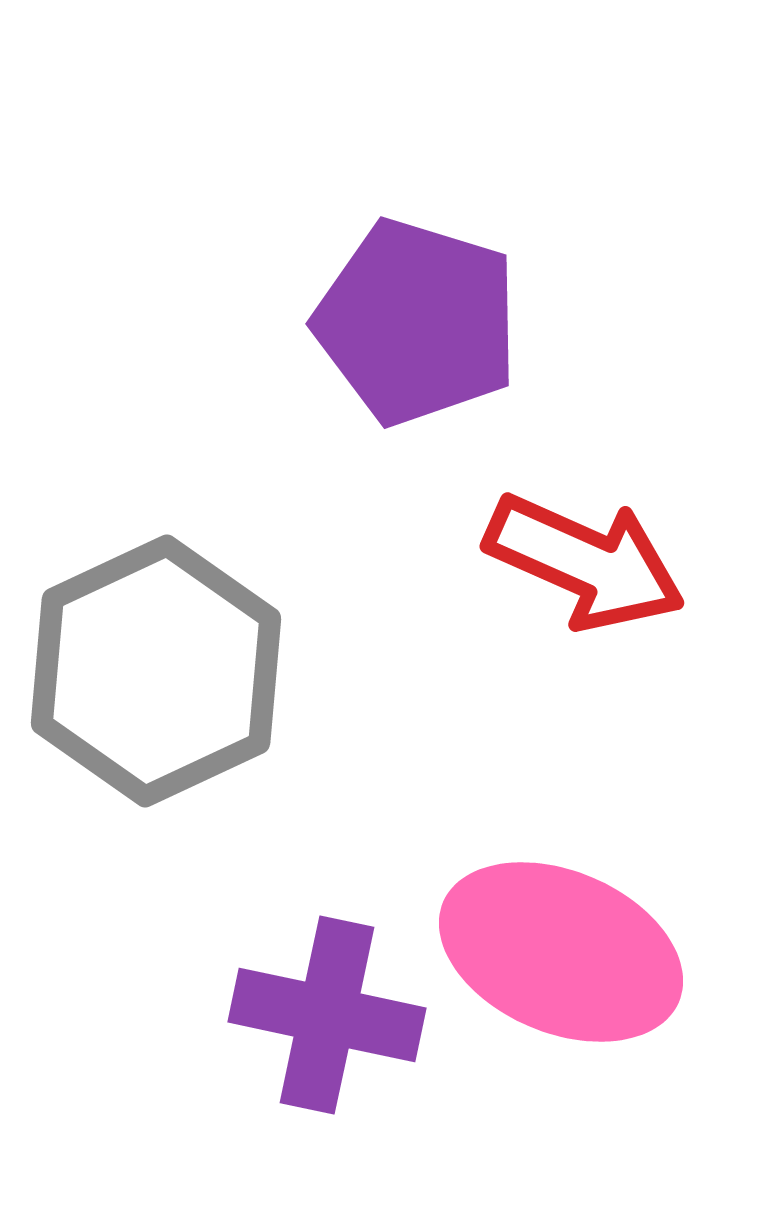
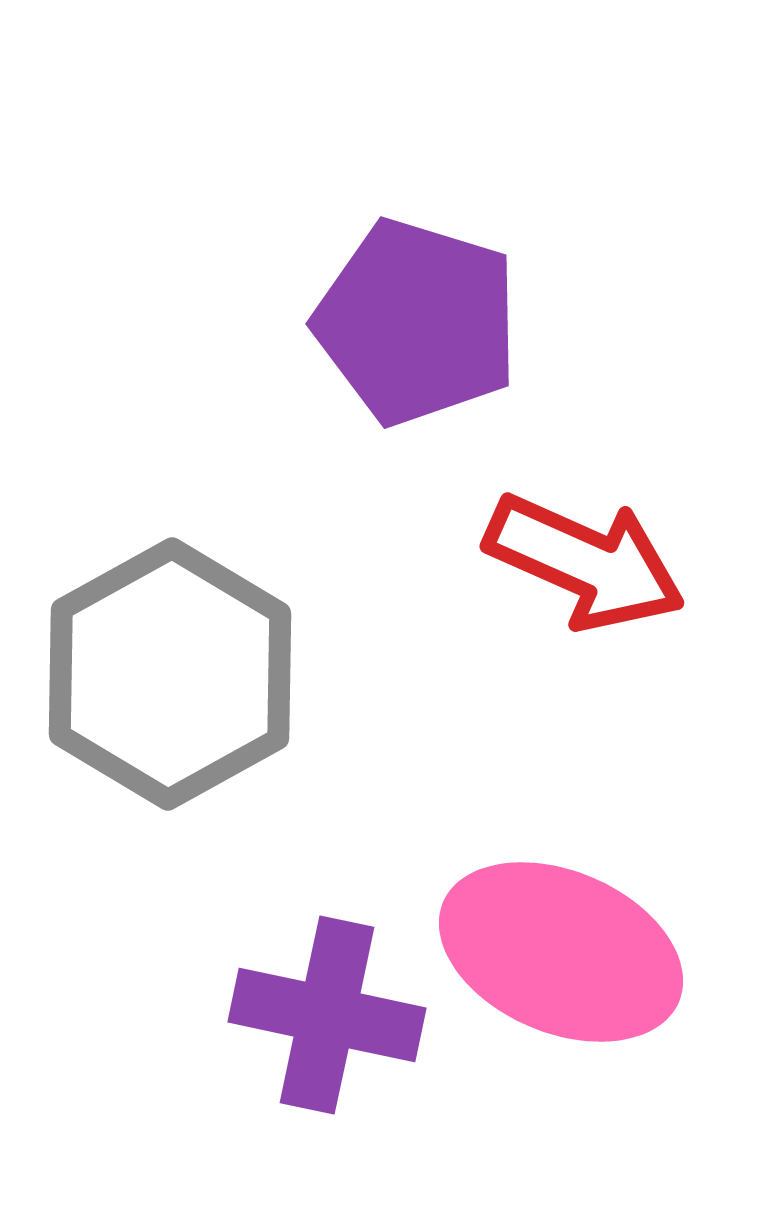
gray hexagon: moved 14 px right, 3 px down; rotated 4 degrees counterclockwise
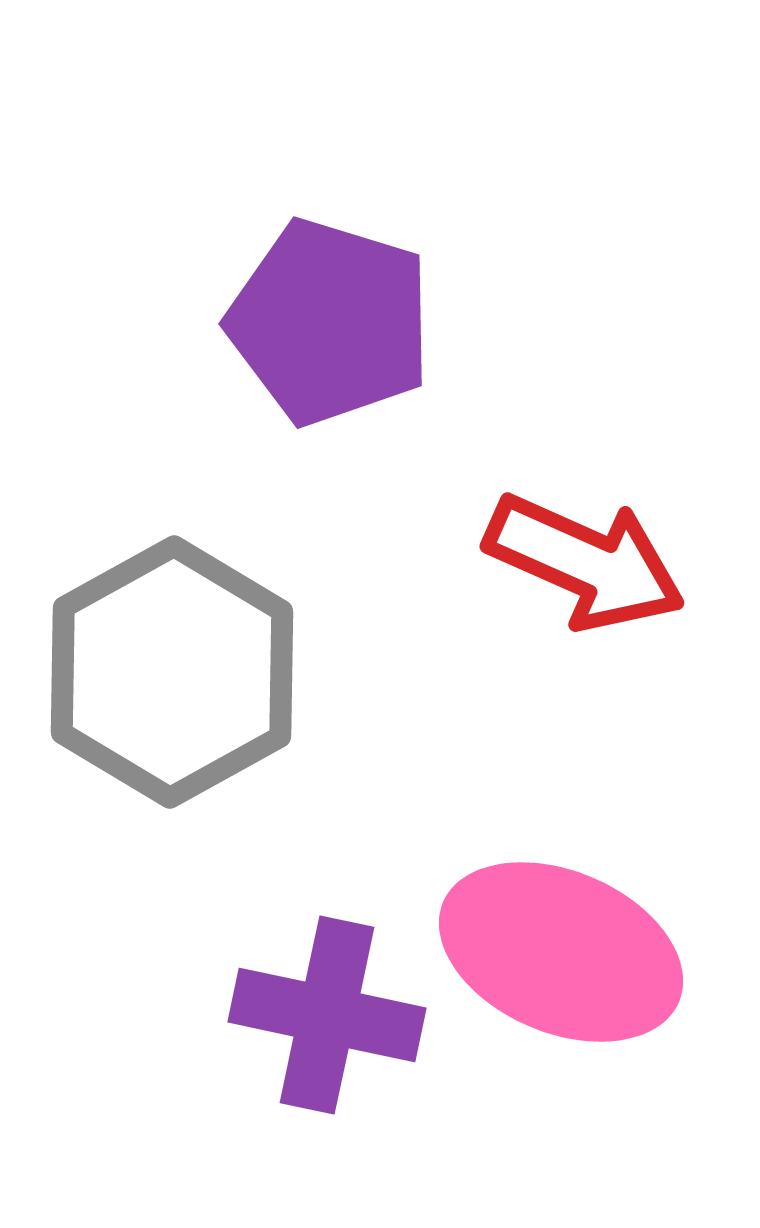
purple pentagon: moved 87 px left
gray hexagon: moved 2 px right, 2 px up
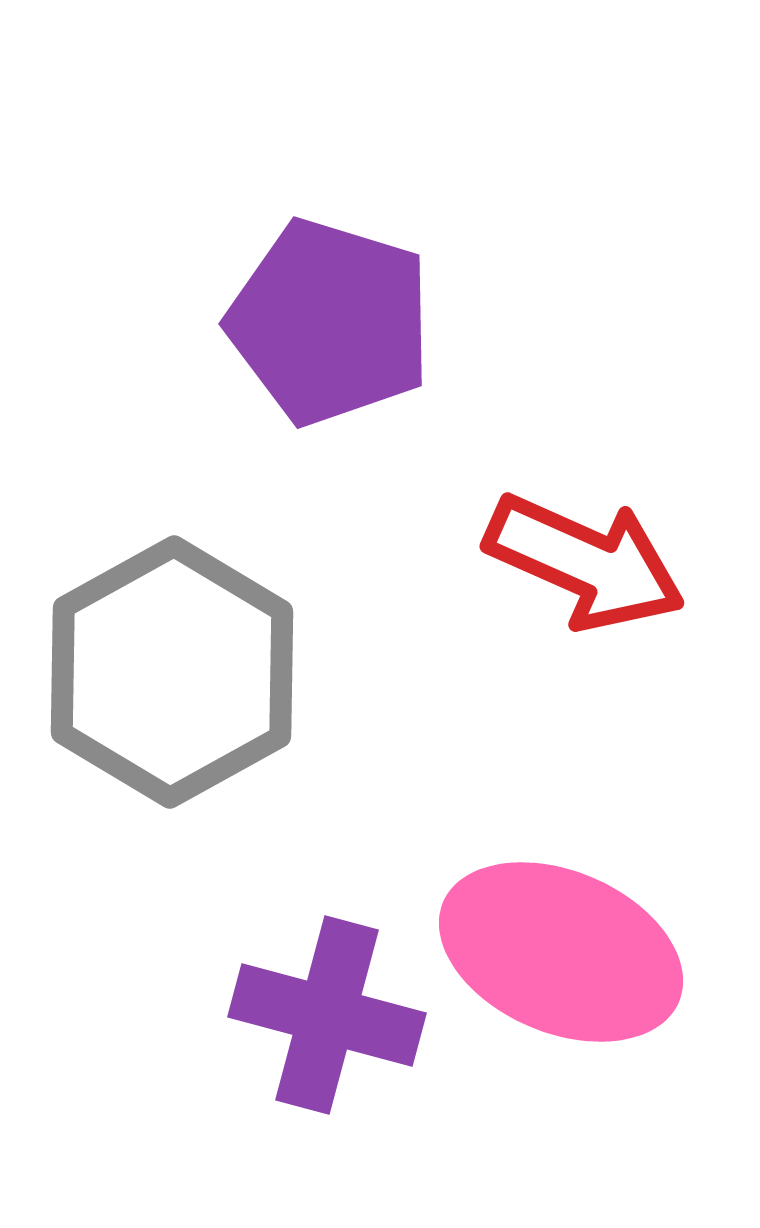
purple cross: rotated 3 degrees clockwise
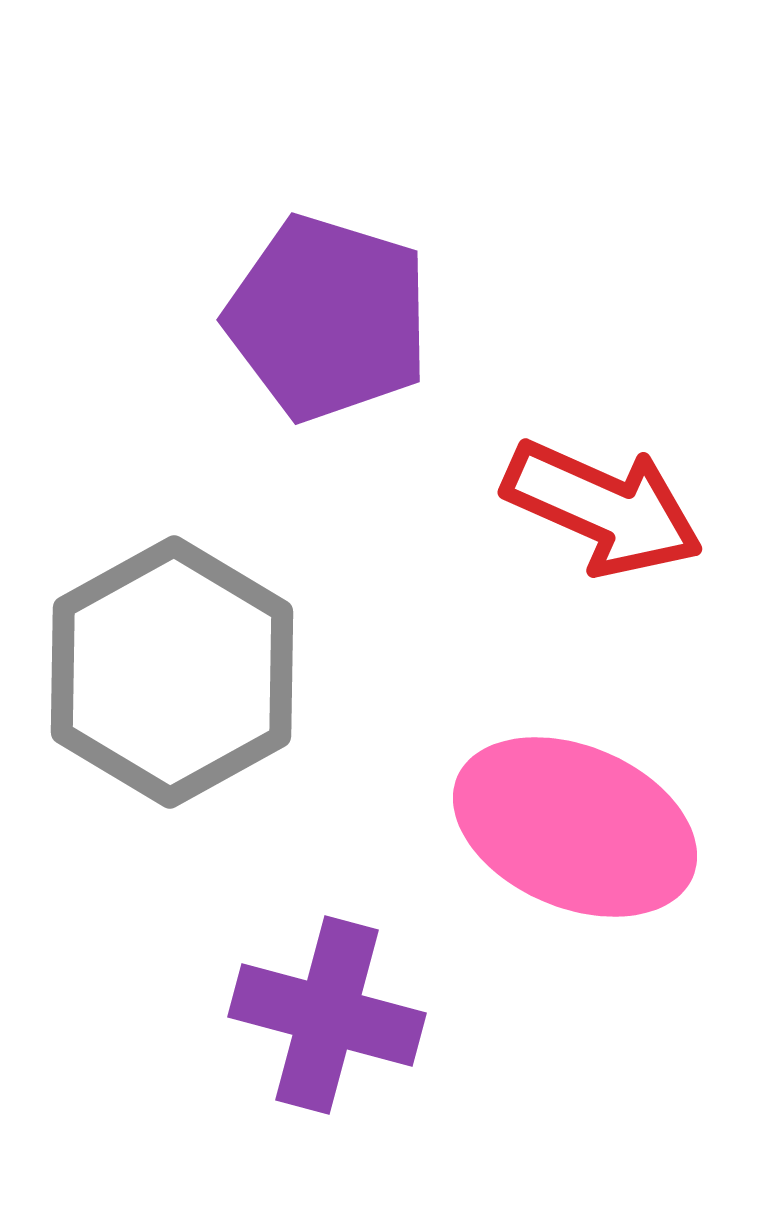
purple pentagon: moved 2 px left, 4 px up
red arrow: moved 18 px right, 54 px up
pink ellipse: moved 14 px right, 125 px up
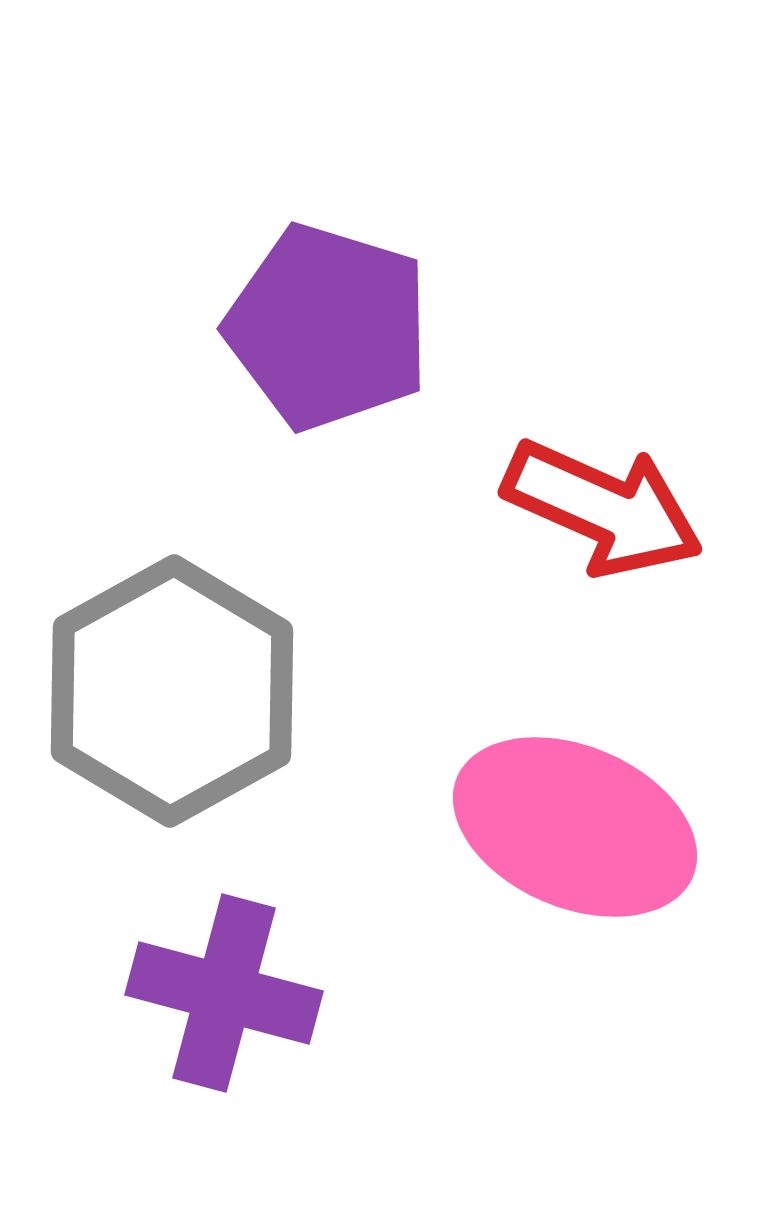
purple pentagon: moved 9 px down
gray hexagon: moved 19 px down
purple cross: moved 103 px left, 22 px up
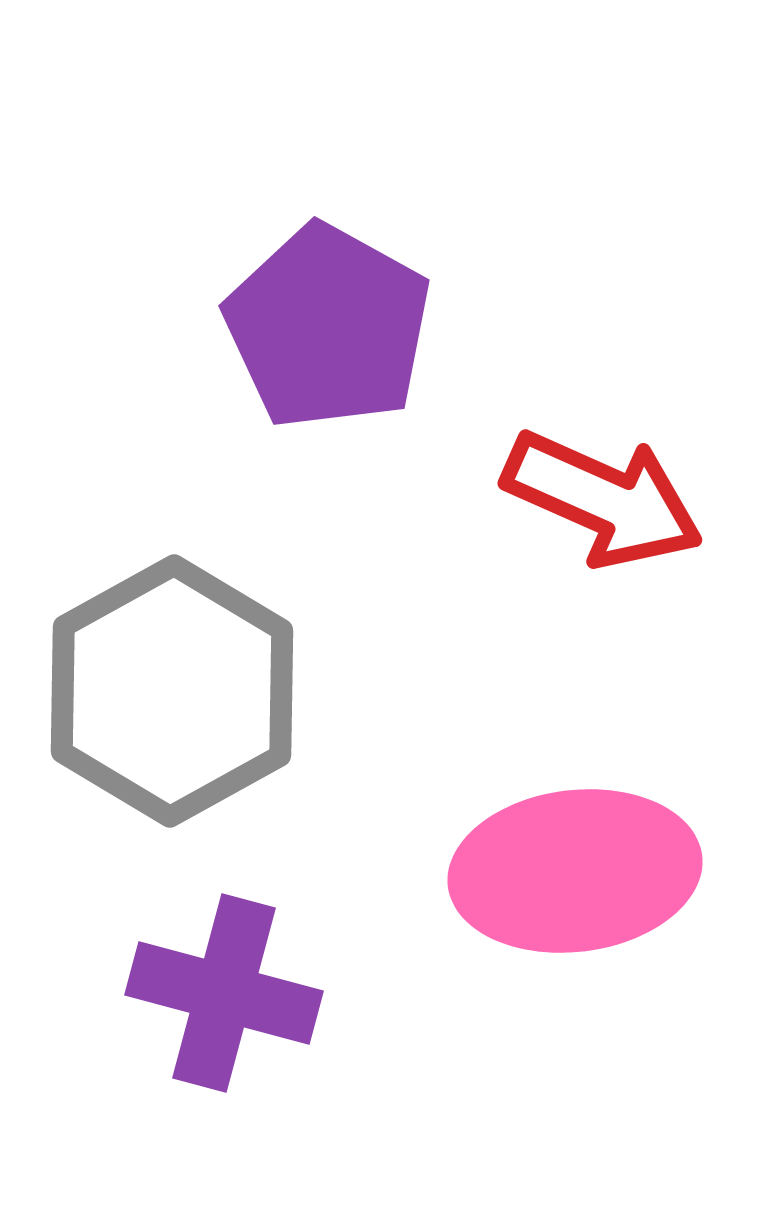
purple pentagon: rotated 12 degrees clockwise
red arrow: moved 9 px up
pink ellipse: moved 44 px down; rotated 30 degrees counterclockwise
